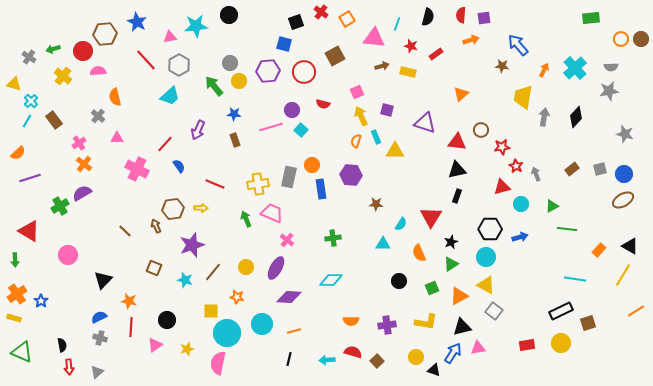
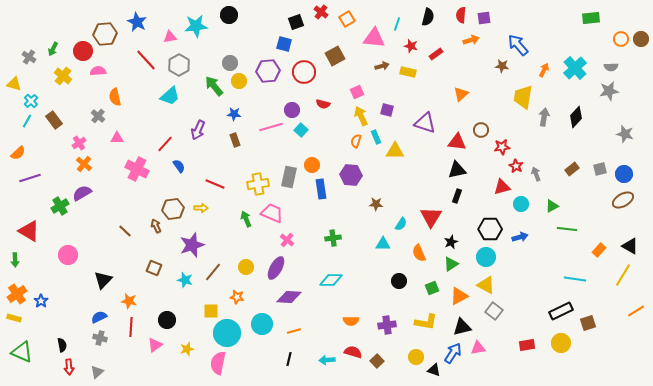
green arrow at (53, 49): rotated 48 degrees counterclockwise
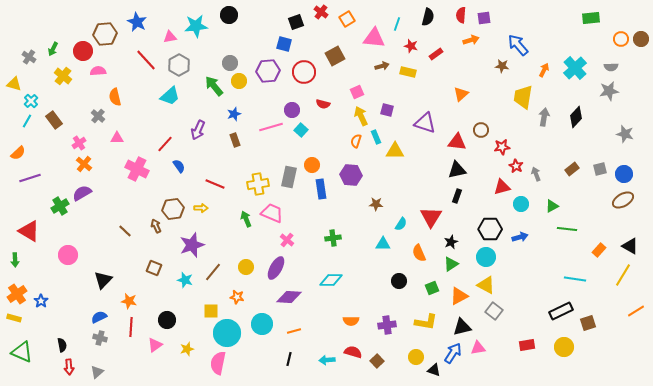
blue star at (234, 114): rotated 24 degrees counterclockwise
yellow circle at (561, 343): moved 3 px right, 4 px down
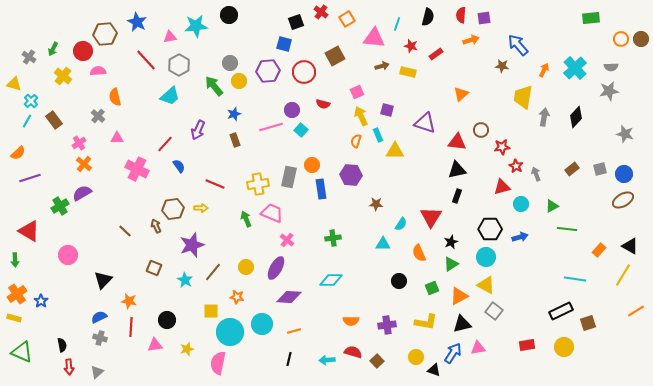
cyan rectangle at (376, 137): moved 2 px right, 2 px up
cyan star at (185, 280): rotated 14 degrees clockwise
black triangle at (462, 327): moved 3 px up
cyan circle at (227, 333): moved 3 px right, 1 px up
pink triangle at (155, 345): rotated 28 degrees clockwise
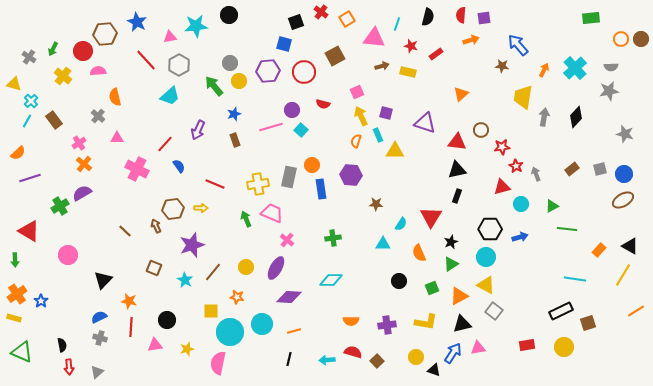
purple square at (387, 110): moved 1 px left, 3 px down
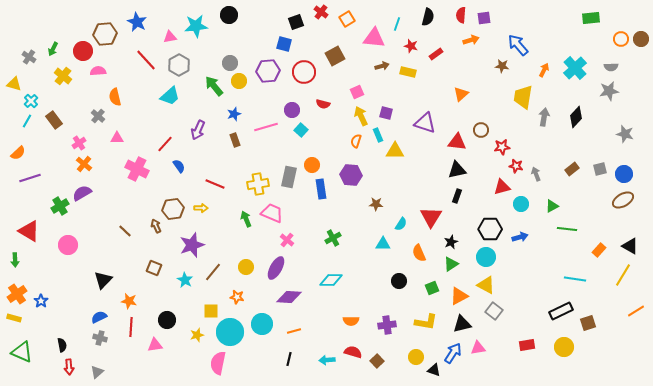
pink line at (271, 127): moved 5 px left
red star at (516, 166): rotated 16 degrees counterclockwise
green cross at (333, 238): rotated 21 degrees counterclockwise
pink circle at (68, 255): moved 10 px up
yellow star at (187, 349): moved 10 px right, 14 px up
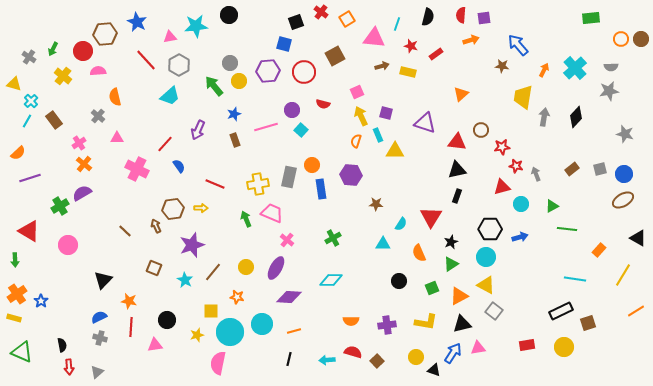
black triangle at (630, 246): moved 8 px right, 8 px up
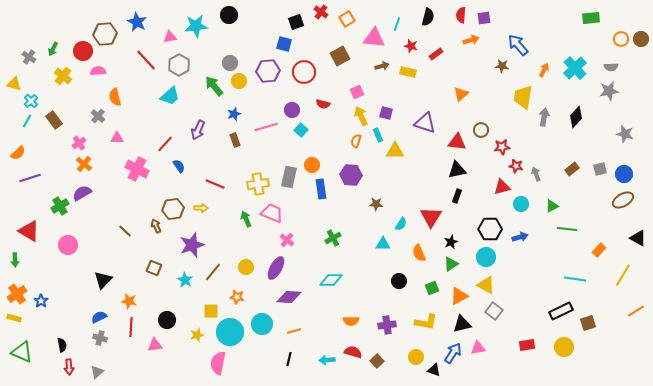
brown square at (335, 56): moved 5 px right
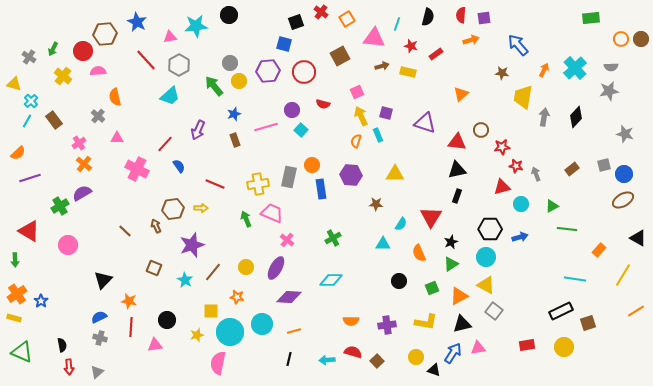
brown star at (502, 66): moved 7 px down
yellow triangle at (395, 151): moved 23 px down
gray square at (600, 169): moved 4 px right, 4 px up
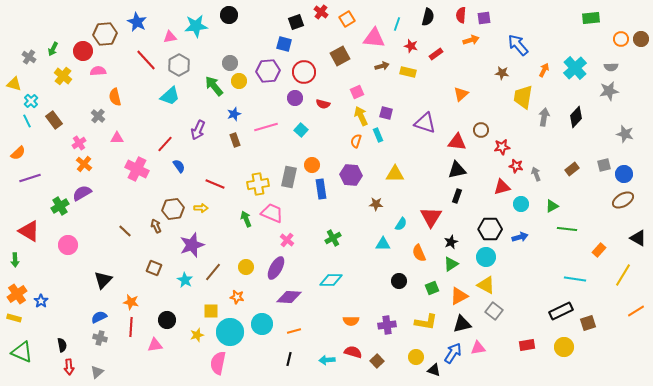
purple circle at (292, 110): moved 3 px right, 12 px up
cyan line at (27, 121): rotated 56 degrees counterclockwise
orange star at (129, 301): moved 2 px right, 1 px down
